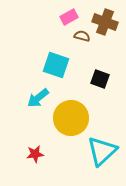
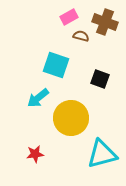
brown semicircle: moved 1 px left
cyan triangle: moved 3 px down; rotated 28 degrees clockwise
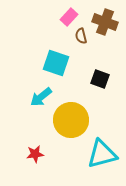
pink rectangle: rotated 18 degrees counterclockwise
brown semicircle: rotated 119 degrees counterclockwise
cyan square: moved 2 px up
cyan arrow: moved 3 px right, 1 px up
yellow circle: moved 2 px down
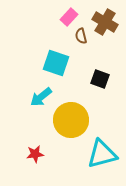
brown cross: rotated 10 degrees clockwise
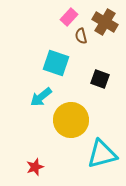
red star: moved 13 px down; rotated 12 degrees counterclockwise
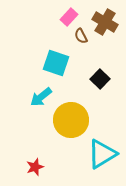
brown semicircle: rotated 14 degrees counterclockwise
black square: rotated 24 degrees clockwise
cyan triangle: rotated 16 degrees counterclockwise
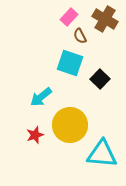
brown cross: moved 3 px up
brown semicircle: moved 1 px left
cyan square: moved 14 px right
yellow circle: moved 1 px left, 5 px down
cyan triangle: rotated 36 degrees clockwise
red star: moved 32 px up
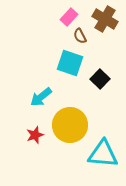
cyan triangle: moved 1 px right
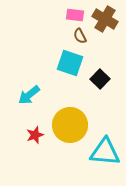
pink rectangle: moved 6 px right, 2 px up; rotated 54 degrees clockwise
cyan arrow: moved 12 px left, 2 px up
cyan triangle: moved 2 px right, 2 px up
